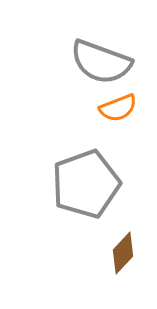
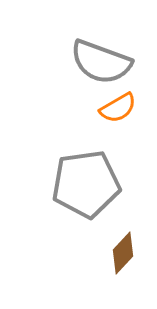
orange semicircle: rotated 9 degrees counterclockwise
gray pentagon: rotated 12 degrees clockwise
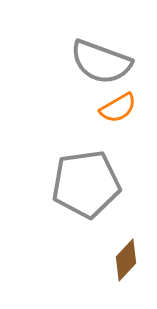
brown diamond: moved 3 px right, 7 px down
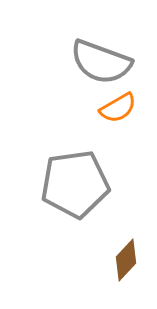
gray pentagon: moved 11 px left
